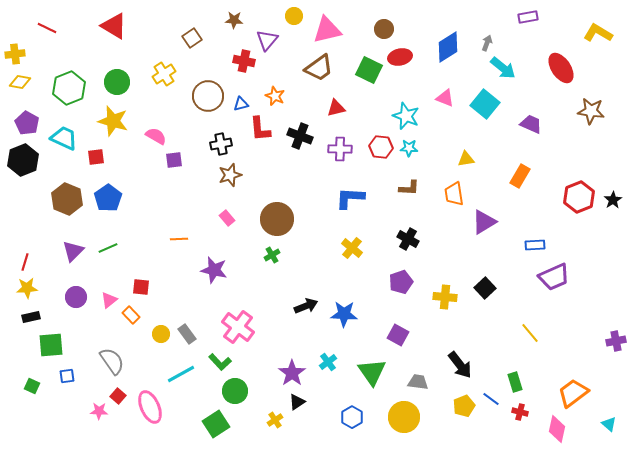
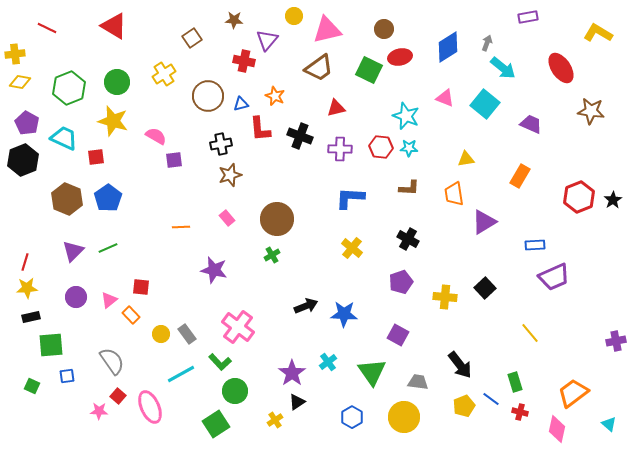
orange line at (179, 239): moved 2 px right, 12 px up
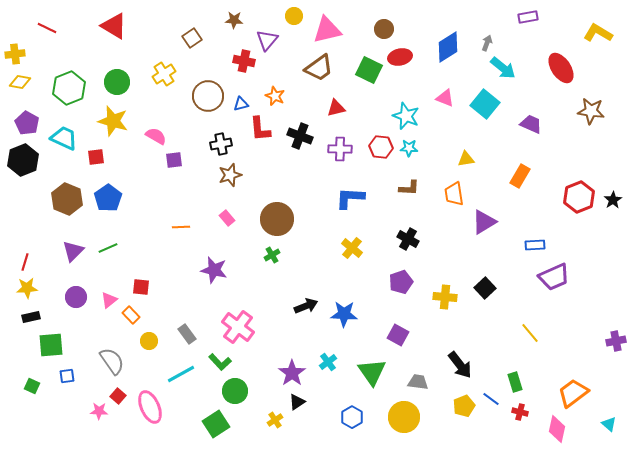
yellow circle at (161, 334): moved 12 px left, 7 px down
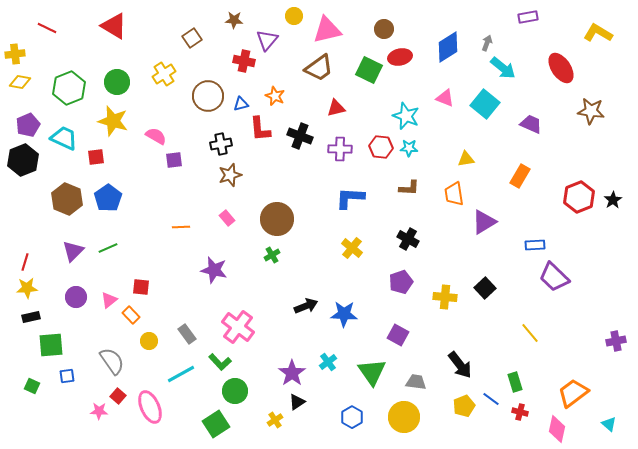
purple pentagon at (27, 123): moved 1 px right, 2 px down; rotated 20 degrees clockwise
purple trapezoid at (554, 277): rotated 68 degrees clockwise
gray trapezoid at (418, 382): moved 2 px left
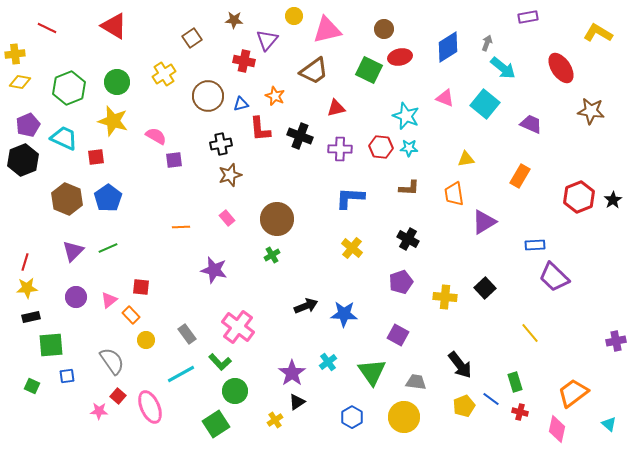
brown trapezoid at (319, 68): moved 5 px left, 3 px down
yellow circle at (149, 341): moved 3 px left, 1 px up
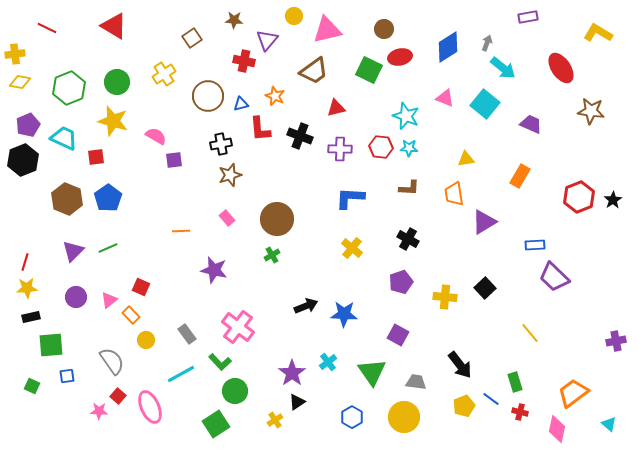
orange line at (181, 227): moved 4 px down
red square at (141, 287): rotated 18 degrees clockwise
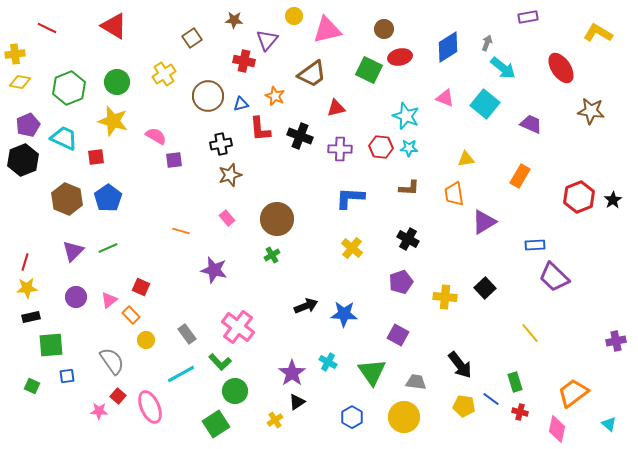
brown trapezoid at (314, 71): moved 2 px left, 3 px down
orange line at (181, 231): rotated 18 degrees clockwise
cyan cross at (328, 362): rotated 24 degrees counterclockwise
yellow pentagon at (464, 406): rotated 30 degrees clockwise
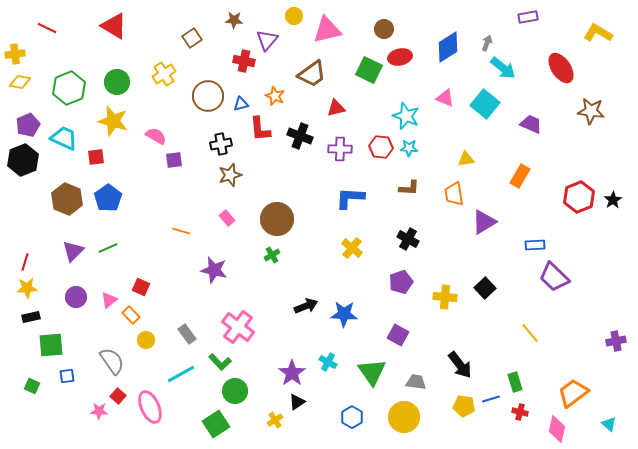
blue line at (491, 399): rotated 54 degrees counterclockwise
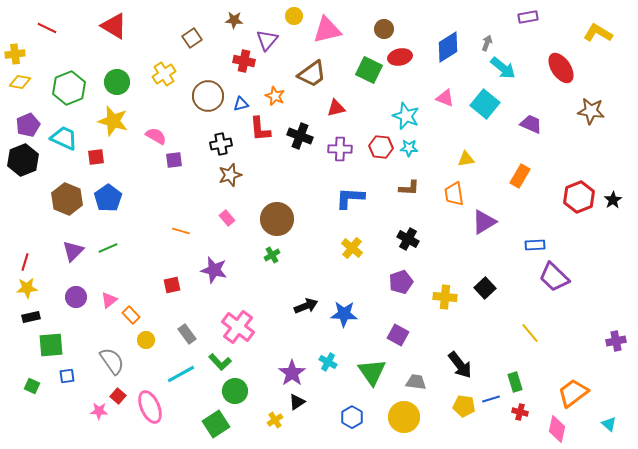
red square at (141, 287): moved 31 px right, 2 px up; rotated 36 degrees counterclockwise
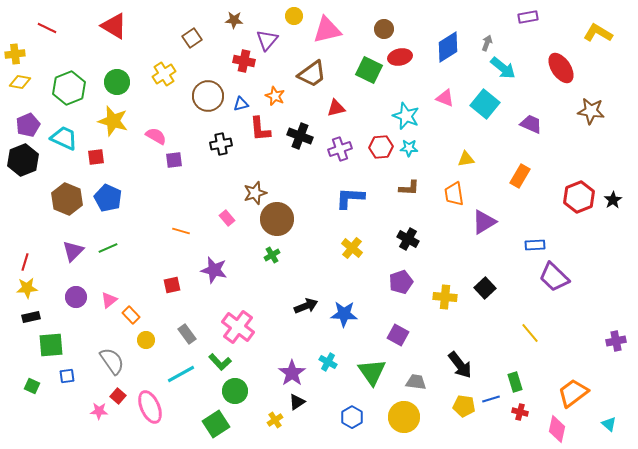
red hexagon at (381, 147): rotated 10 degrees counterclockwise
purple cross at (340, 149): rotated 20 degrees counterclockwise
brown star at (230, 175): moved 25 px right, 18 px down
blue pentagon at (108, 198): rotated 12 degrees counterclockwise
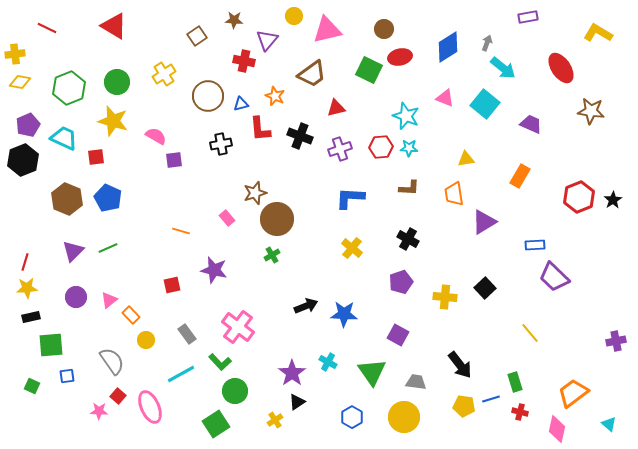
brown square at (192, 38): moved 5 px right, 2 px up
